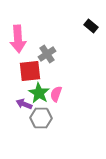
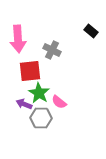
black rectangle: moved 5 px down
gray cross: moved 5 px right, 4 px up; rotated 30 degrees counterclockwise
pink semicircle: moved 3 px right, 8 px down; rotated 70 degrees counterclockwise
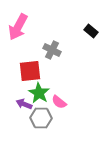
pink arrow: moved 12 px up; rotated 32 degrees clockwise
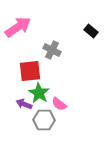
pink arrow: rotated 152 degrees counterclockwise
pink semicircle: moved 2 px down
gray hexagon: moved 3 px right, 2 px down
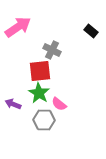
red square: moved 10 px right
purple arrow: moved 11 px left
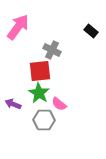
pink arrow: rotated 20 degrees counterclockwise
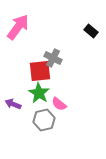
gray cross: moved 1 px right, 8 px down
gray hexagon: rotated 15 degrees counterclockwise
